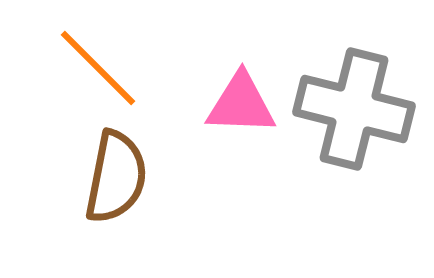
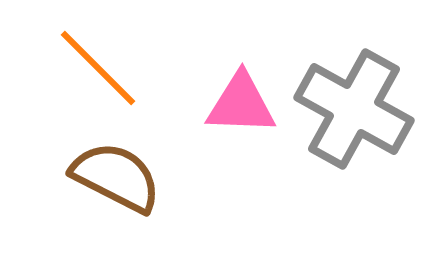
gray cross: rotated 15 degrees clockwise
brown semicircle: rotated 74 degrees counterclockwise
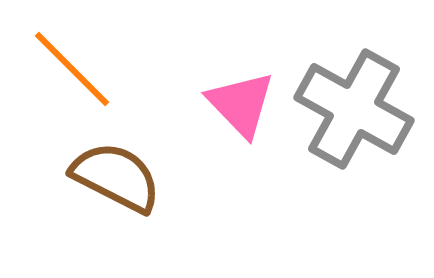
orange line: moved 26 px left, 1 px down
pink triangle: rotated 44 degrees clockwise
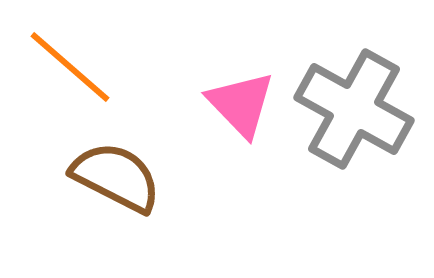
orange line: moved 2 px left, 2 px up; rotated 4 degrees counterclockwise
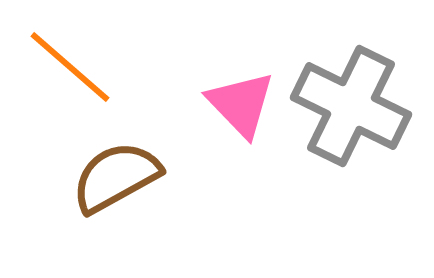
gray cross: moved 3 px left, 3 px up; rotated 3 degrees counterclockwise
brown semicircle: rotated 56 degrees counterclockwise
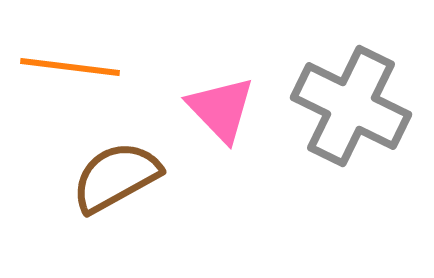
orange line: rotated 34 degrees counterclockwise
pink triangle: moved 20 px left, 5 px down
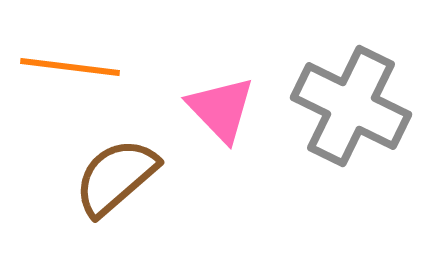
brown semicircle: rotated 12 degrees counterclockwise
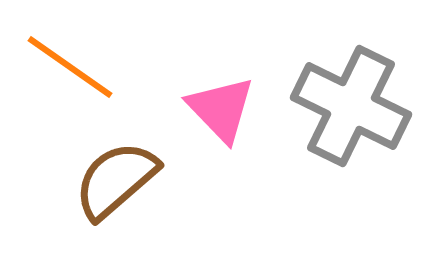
orange line: rotated 28 degrees clockwise
brown semicircle: moved 3 px down
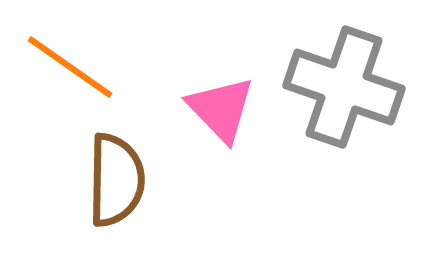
gray cross: moved 7 px left, 19 px up; rotated 7 degrees counterclockwise
brown semicircle: rotated 132 degrees clockwise
